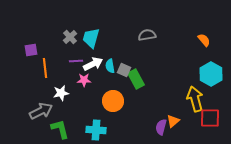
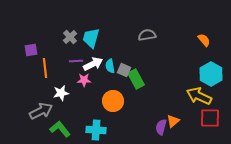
yellow arrow: moved 4 px right, 3 px up; rotated 50 degrees counterclockwise
green L-shape: rotated 25 degrees counterclockwise
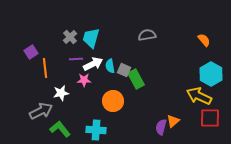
purple square: moved 2 px down; rotated 24 degrees counterclockwise
purple line: moved 2 px up
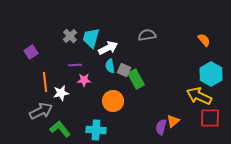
gray cross: moved 1 px up
purple line: moved 1 px left, 6 px down
white arrow: moved 15 px right, 16 px up
orange line: moved 14 px down
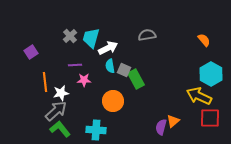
gray arrow: moved 15 px right; rotated 15 degrees counterclockwise
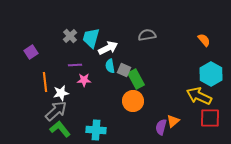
orange circle: moved 20 px right
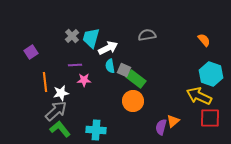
gray cross: moved 2 px right
cyan hexagon: rotated 10 degrees counterclockwise
green rectangle: rotated 24 degrees counterclockwise
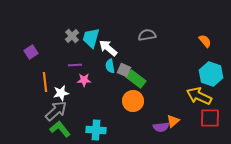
orange semicircle: moved 1 px right, 1 px down
white arrow: rotated 114 degrees counterclockwise
purple semicircle: rotated 112 degrees counterclockwise
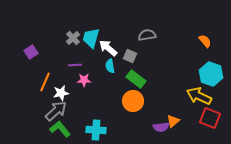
gray cross: moved 1 px right, 2 px down
gray square: moved 6 px right, 14 px up
orange line: rotated 30 degrees clockwise
red square: rotated 20 degrees clockwise
